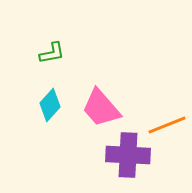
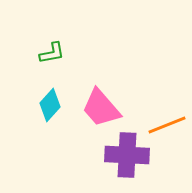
purple cross: moved 1 px left
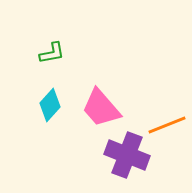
purple cross: rotated 18 degrees clockwise
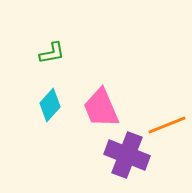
pink trapezoid: rotated 18 degrees clockwise
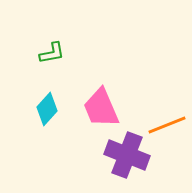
cyan diamond: moved 3 px left, 4 px down
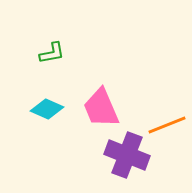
cyan diamond: rotated 72 degrees clockwise
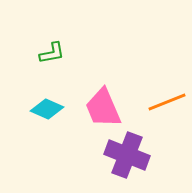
pink trapezoid: moved 2 px right
orange line: moved 23 px up
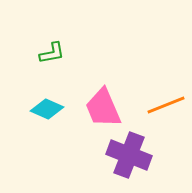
orange line: moved 1 px left, 3 px down
purple cross: moved 2 px right
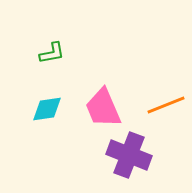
cyan diamond: rotated 32 degrees counterclockwise
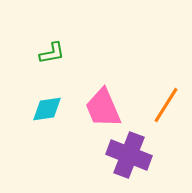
orange line: rotated 36 degrees counterclockwise
